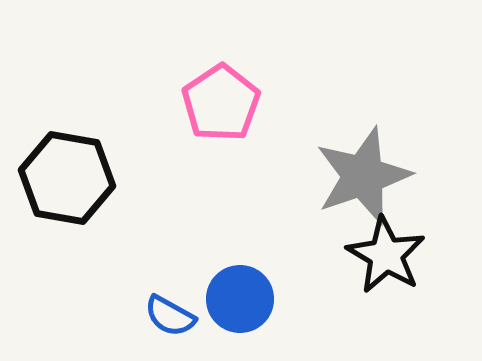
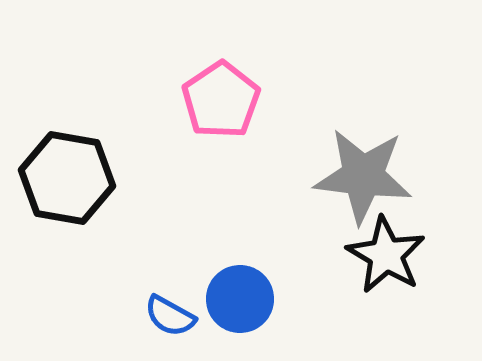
pink pentagon: moved 3 px up
gray star: rotated 26 degrees clockwise
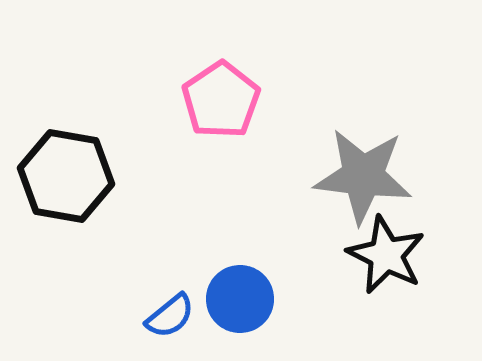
black hexagon: moved 1 px left, 2 px up
black star: rotated 4 degrees counterclockwise
blue semicircle: rotated 68 degrees counterclockwise
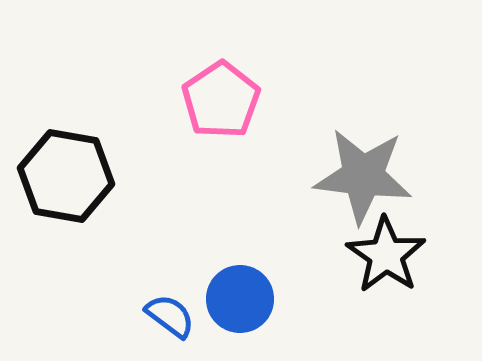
black star: rotated 8 degrees clockwise
blue semicircle: rotated 104 degrees counterclockwise
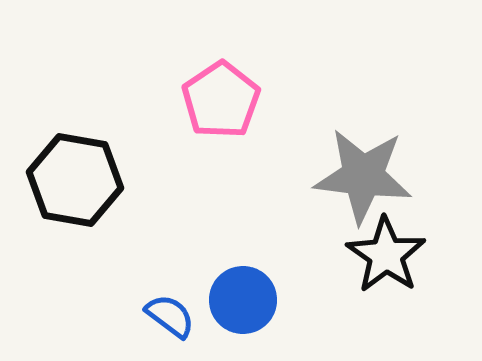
black hexagon: moved 9 px right, 4 px down
blue circle: moved 3 px right, 1 px down
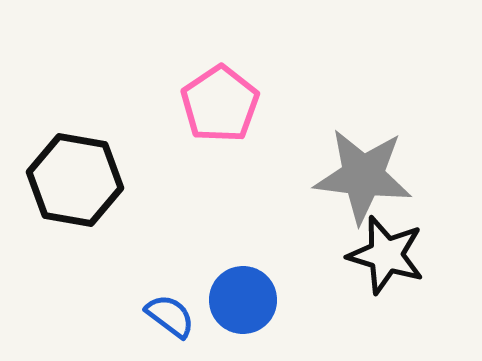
pink pentagon: moved 1 px left, 4 px down
black star: rotated 18 degrees counterclockwise
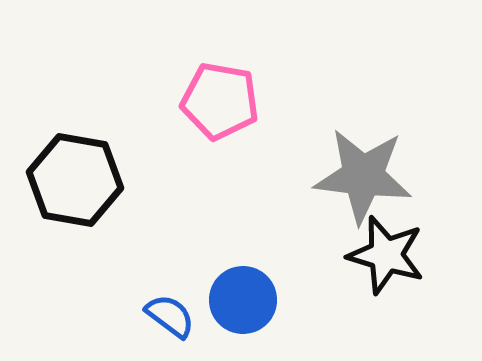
pink pentagon: moved 3 px up; rotated 28 degrees counterclockwise
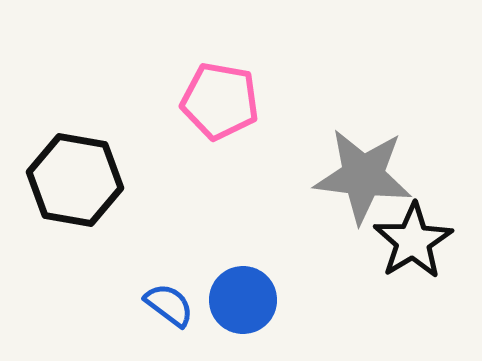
black star: moved 27 px right, 14 px up; rotated 24 degrees clockwise
blue semicircle: moved 1 px left, 11 px up
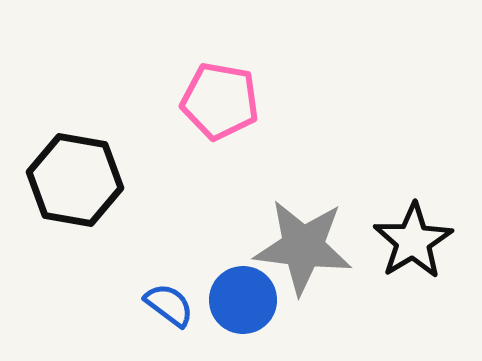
gray star: moved 60 px left, 71 px down
